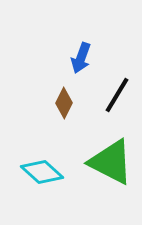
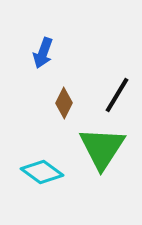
blue arrow: moved 38 px left, 5 px up
green triangle: moved 9 px left, 14 px up; rotated 36 degrees clockwise
cyan diamond: rotated 6 degrees counterclockwise
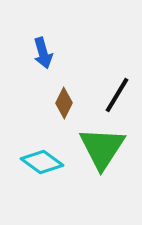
blue arrow: rotated 36 degrees counterclockwise
cyan diamond: moved 10 px up
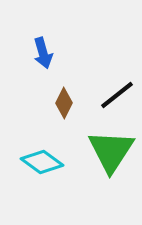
black line: rotated 21 degrees clockwise
green triangle: moved 9 px right, 3 px down
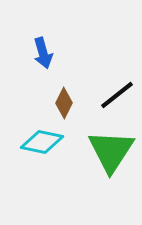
cyan diamond: moved 20 px up; rotated 24 degrees counterclockwise
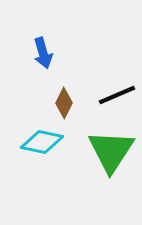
black line: rotated 15 degrees clockwise
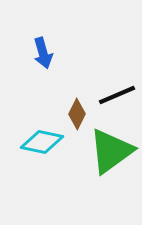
brown diamond: moved 13 px right, 11 px down
green triangle: rotated 21 degrees clockwise
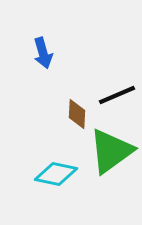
brown diamond: rotated 24 degrees counterclockwise
cyan diamond: moved 14 px right, 32 px down
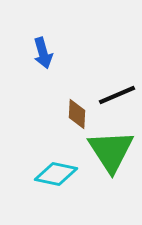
green triangle: rotated 27 degrees counterclockwise
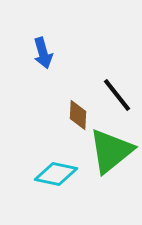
black line: rotated 75 degrees clockwise
brown diamond: moved 1 px right, 1 px down
green triangle: rotated 24 degrees clockwise
